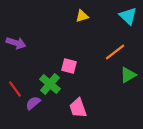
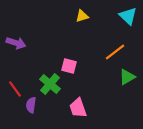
green triangle: moved 1 px left, 2 px down
purple semicircle: moved 2 px left, 2 px down; rotated 42 degrees counterclockwise
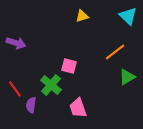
green cross: moved 1 px right, 1 px down
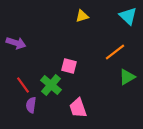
red line: moved 8 px right, 4 px up
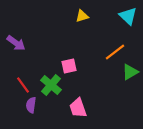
purple arrow: rotated 18 degrees clockwise
pink square: rotated 28 degrees counterclockwise
green triangle: moved 3 px right, 5 px up
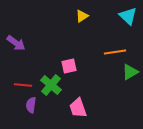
yellow triangle: rotated 16 degrees counterclockwise
orange line: rotated 30 degrees clockwise
red line: rotated 48 degrees counterclockwise
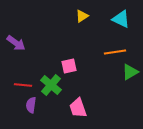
cyan triangle: moved 7 px left, 3 px down; rotated 18 degrees counterclockwise
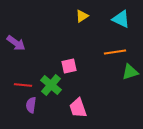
green triangle: rotated 12 degrees clockwise
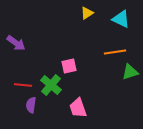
yellow triangle: moved 5 px right, 3 px up
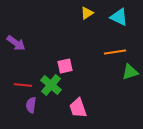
cyan triangle: moved 2 px left, 2 px up
pink square: moved 4 px left
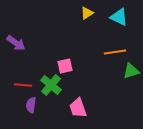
green triangle: moved 1 px right, 1 px up
